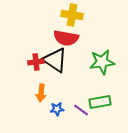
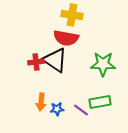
green star: moved 1 px right, 2 px down; rotated 10 degrees clockwise
orange arrow: moved 9 px down
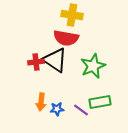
green star: moved 10 px left, 2 px down; rotated 25 degrees counterclockwise
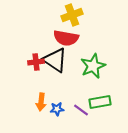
yellow cross: rotated 30 degrees counterclockwise
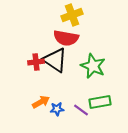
green star: rotated 25 degrees counterclockwise
orange arrow: rotated 126 degrees counterclockwise
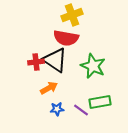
orange arrow: moved 8 px right, 14 px up
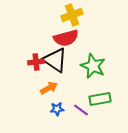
red semicircle: rotated 25 degrees counterclockwise
green rectangle: moved 3 px up
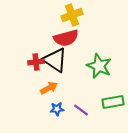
green star: moved 6 px right
green rectangle: moved 13 px right, 3 px down
